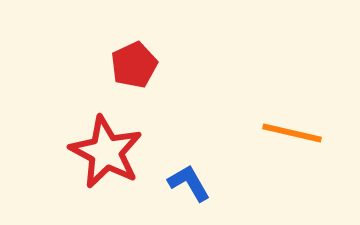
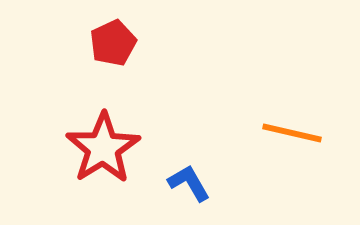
red pentagon: moved 21 px left, 22 px up
red star: moved 3 px left, 4 px up; rotated 12 degrees clockwise
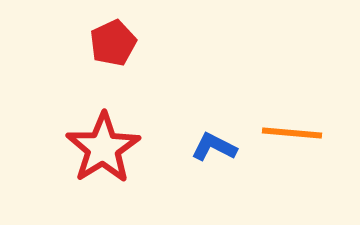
orange line: rotated 8 degrees counterclockwise
blue L-shape: moved 25 px right, 36 px up; rotated 33 degrees counterclockwise
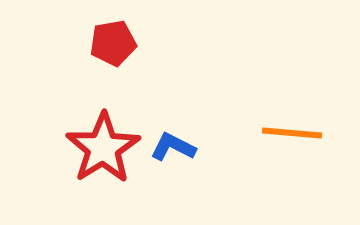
red pentagon: rotated 15 degrees clockwise
blue L-shape: moved 41 px left
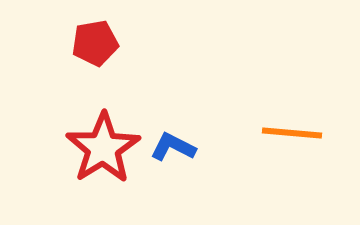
red pentagon: moved 18 px left
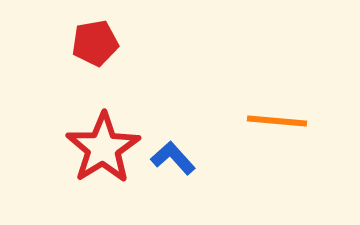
orange line: moved 15 px left, 12 px up
blue L-shape: moved 11 px down; rotated 21 degrees clockwise
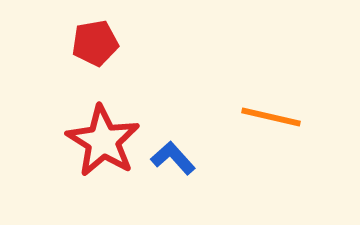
orange line: moved 6 px left, 4 px up; rotated 8 degrees clockwise
red star: moved 7 px up; rotated 8 degrees counterclockwise
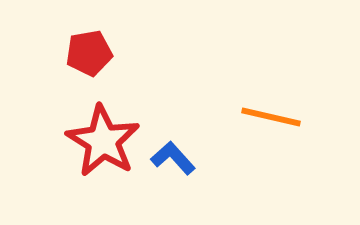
red pentagon: moved 6 px left, 10 px down
